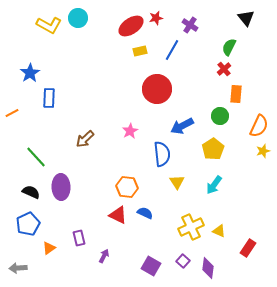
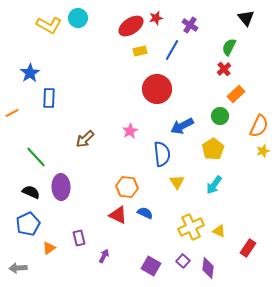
orange rectangle at (236, 94): rotated 42 degrees clockwise
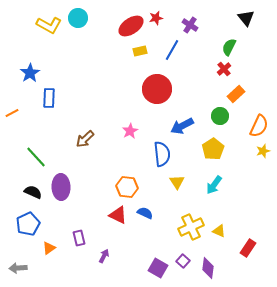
black semicircle at (31, 192): moved 2 px right
purple square at (151, 266): moved 7 px right, 2 px down
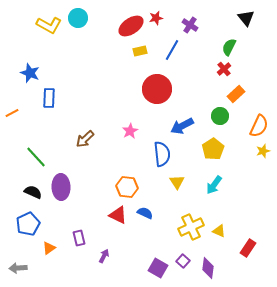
blue star at (30, 73): rotated 18 degrees counterclockwise
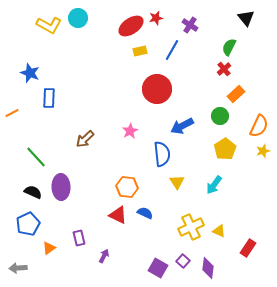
yellow pentagon at (213, 149): moved 12 px right
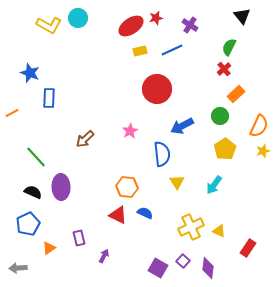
black triangle at (246, 18): moved 4 px left, 2 px up
blue line at (172, 50): rotated 35 degrees clockwise
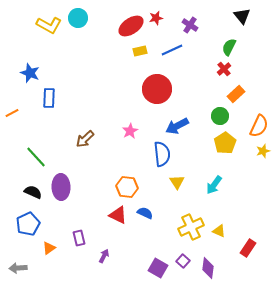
blue arrow at (182, 126): moved 5 px left
yellow pentagon at (225, 149): moved 6 px up
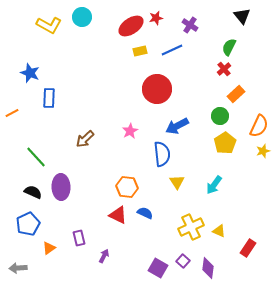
cyan circle at (78, 18): moved 4 px right, 1 px up
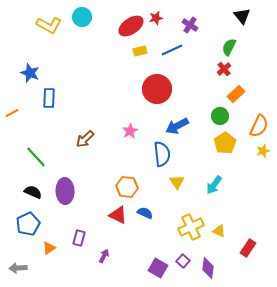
purple ellipse at (61, 187): moved 4 px right, 4 px down
purple rectangle at (79, 238): rotated 28 degrees clockwise
